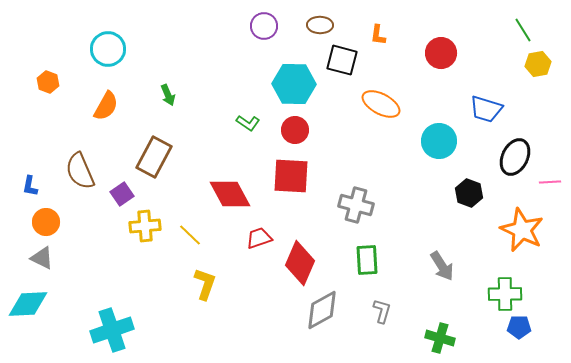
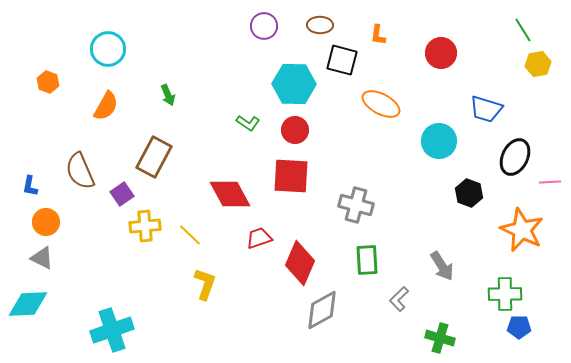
gray L-shape at (382, 311): moved 17 px right, 12 px up; rotated 150 degrees counterclockwise
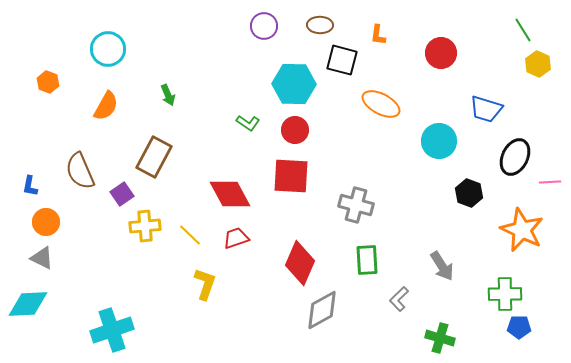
yellow hexagon at (538, 64): rotated 25 degrees counterclockwise
red trapezoid at (259, 238): moved 23 px left
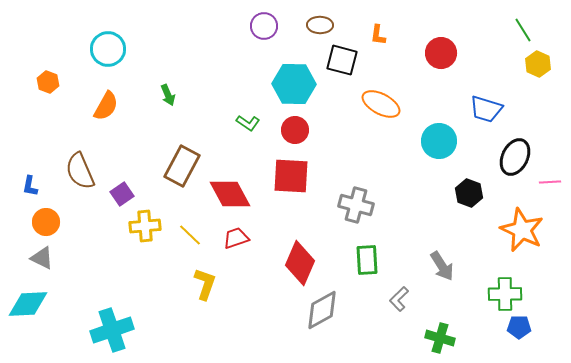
brown rectangle at (154, 157): moved 28 px right, 9 px down
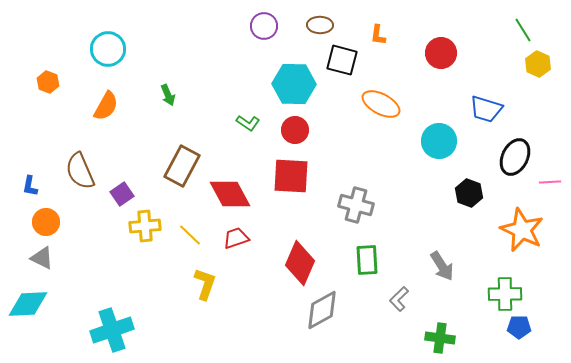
green cross at (440, 338): rotated 8 degrees counterclockwise
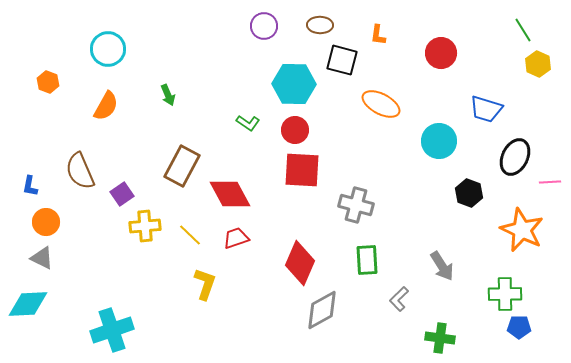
red square at (291, 176): moved 11 px right, 6 px up
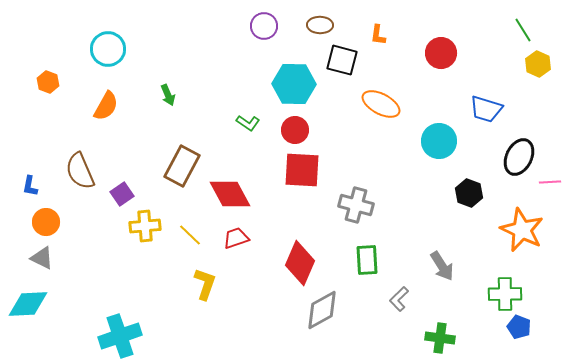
black ellipse at (515, 157): moved 4 px right
blue pentagon at (519, 327): rotated 20 degrees clockwise
cyan cross at (112, 330): moved 8 px right, 6 px down
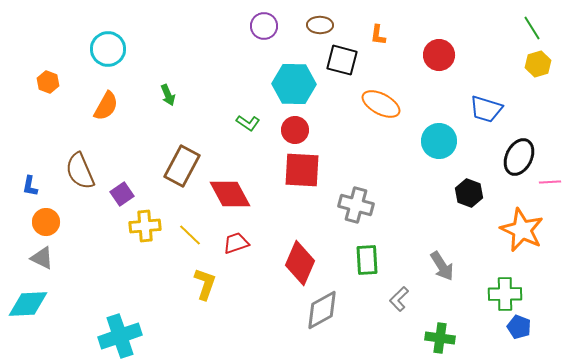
green line at (523, 30): moved 9 px right, 2 px up
red circle at (441, 53): moved 2 px left, 2 px down
yellow hexagon at (538, 64): rotated 20 degrees clockwise
red trapezoid at (236, 238): moved 5 px down
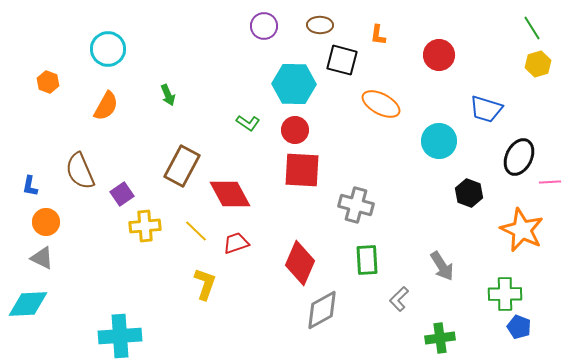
yellow line at (190, 235): moved 6 px right, 4 px up
cyan cross at (120, 336): rotated 15 degrees clockwise
green cross at (440, 338): rotated 16 degrees counterclockwise
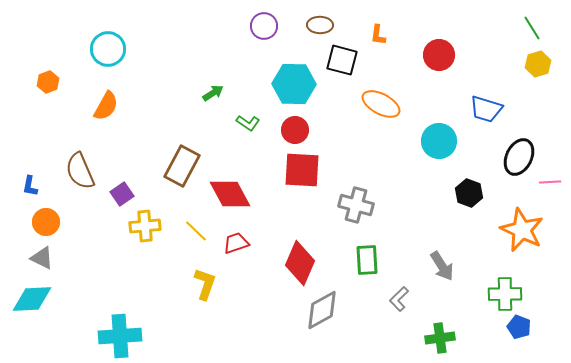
orange hexagon at (48, 82): rotated 20 degrees clockwise
green arrow at (168, 95): moved 45 px right, 2 px up; rotated 100 degrees counterclockwise
cyan diamond at (28, 304): moved 4 px right, 5 px up
